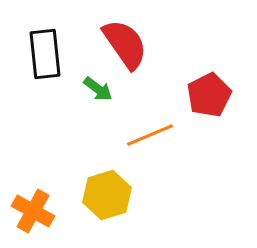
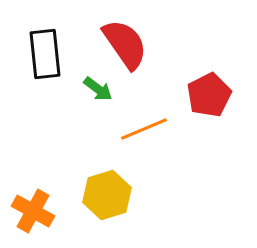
orange line: moved 6 px left, 6 px up
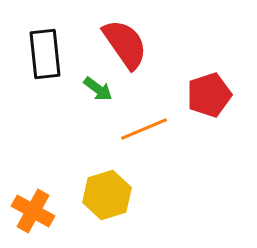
red pentagon: rotated 9 degrees clockwise
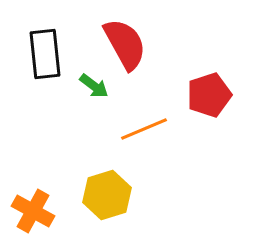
red semicircle: rotated 6 degrees clockwise
green arrow: moved 4 px left, 3 px up
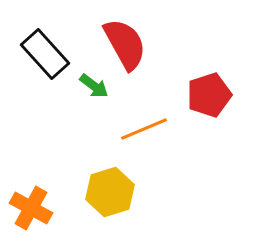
black rectangle: rotated 36 degrees counterclockwise
yellow hexagon: moved 3 px right, 3 px up
orange cross: moved 2 px left, 3 px up
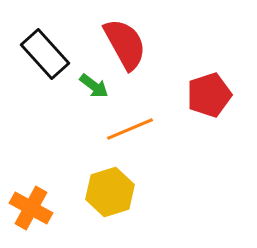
orange line: moved 14 px left
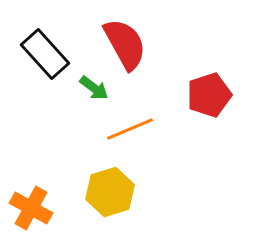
green arrow: moved 2 px down
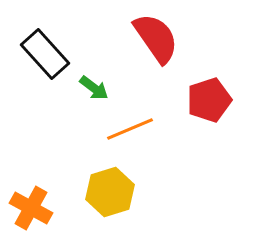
red semicircle: moved 31 px right, 6 px up; rotated 6 degrees counterclockwise
red pentagon: moved 5 px down
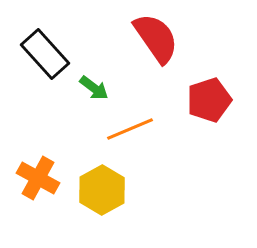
yellow hexagon: moved 8 px left, 2 px up; rotated 12 degrees counterclockwise
orange cross: moved 7 px right, 30 px up
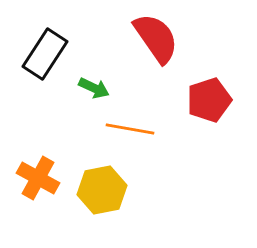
black rectangle: rotated 75 degrees clockwise
green arrow: rotated 12 degrees counterclockwise
orange line: rotated 33 degrees clockwise
yellow hexagon: rotated 18 degrees clockwise
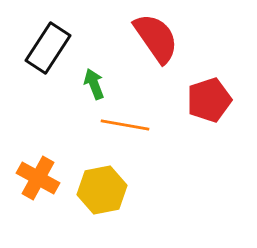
black rectangle: moved 3 px right, 6 px up
green arrow: moved 4 px up; rotated 136 degrees counterclockwise
orange line: moved 5 px left, 4 px up
